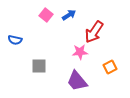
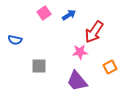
pink square: moved 2 px left, 2 px up; rotated 16 degrees clockwise
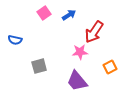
gray square: rotated 14 degrees counterclockwise
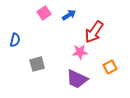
blue semicircle: rotated 88 degrees counterclockwise
gray square: moved 2 px left, 2 px up
purple trapezoid: moved 2 px up; rotated 25 degrees counterclockwise
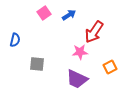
gray square: rotated 21 degrees clockwise
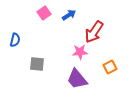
purple trapezoid: rotated 25 degrees clockwise
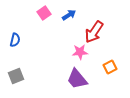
gray square: moved 21 px left, 12 px down; rotated 28 degrees counterclockwise
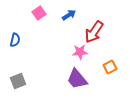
pink square: moved 5 px left
gray square: moved 2 px right, 5 px down
